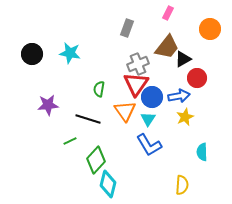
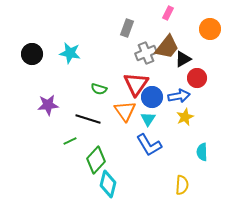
gray cross: moved 8 px right, 11 px up
green semicircle: rotated 84 degrees counterclockwise
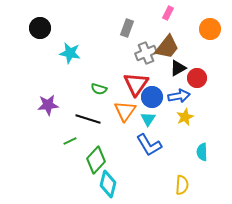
black circle: moved 8 px right, 26 px up
black triangle: moved 5 px left, 9 px down
orange triangle: rotated 10 degrees clockwise
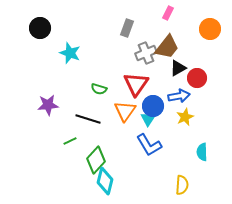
cyan star: rotated 10 degrees clockwise
blue circle: moved 1 px right, 9 px down
cyan diamond: moved 3 px left, 3 px up
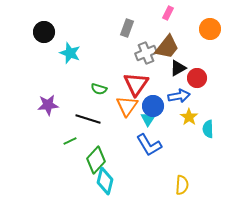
black circle: moved 4 px right, 4 px down
orange triangle: moved 2 px right, 5 px up
yellow star: moved 4 px right; rotated 12 degrees counterclockwise
cyan semicircle: moved 6 px right, 23 px up
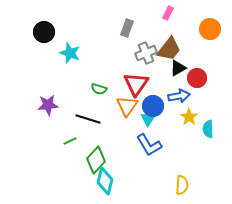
brown trapezoid: moved 2 px right, 2 px down
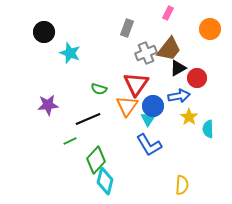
black line: rotated 40 degrees counterclockwise
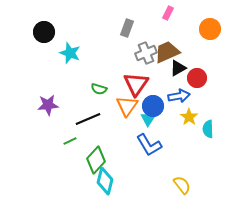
brown trapezoid: moved 2 px left, 3 px down; rotated 152 degrees counterclockwise
yellow semicircle: rotated 42 degrees counterclockwise
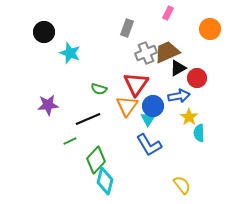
cyan semicircle: moved 9 px left, 4 px down
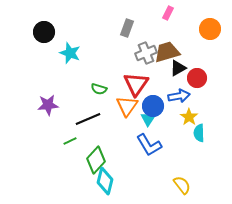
brown trapezoid: rotated 8 degrees clockwise
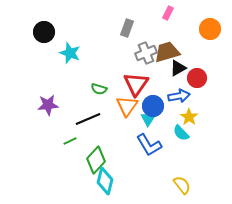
cyan semicircle: moved 18 px left; rotated 42 degrees counterclockwise
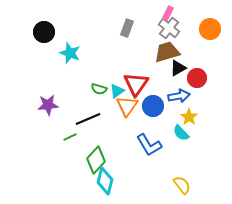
gray cross: moved 23 px right, 25 px up; rotated 30 degrees counterclockwise
cyan triangle: moved 31 px left, 28 px up; rotated 21 degrees clockwise
green line: moved 4 px up
